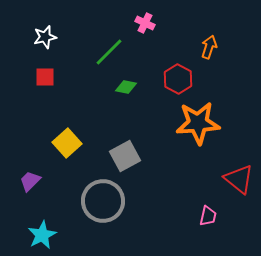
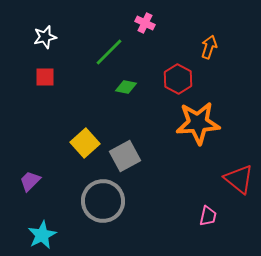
yellow square: moved 18 px right
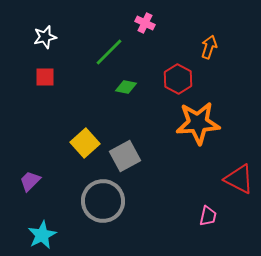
red triangle: rotated 12 degrees counterclockwise
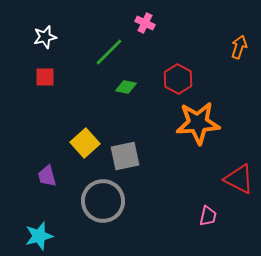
orange arrow: moved 30 px right
gray square: rotated 16 degrees clockwise
purple trapezoid: moved 17 px right, 5 px up; rotated 60 degrees counterclockwise
cyan star: moved 3 px left, 1 px down; rotated 12 degrees clockwise
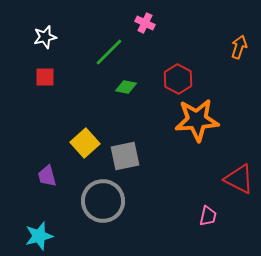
orange star: moved 1 px left, 3 px up
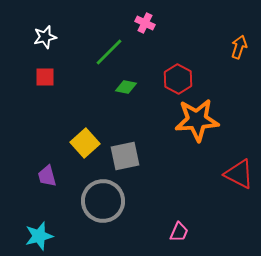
red triangle: moved 5 px up
pink trapezoid: moved 29 px left, 16 px down; rotated 10 degrees clockwise
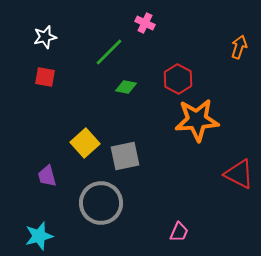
red square: rotated 10 degrees clockwise
gray circle: moved 2 px left, 2 px down
